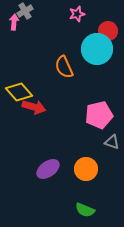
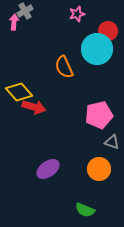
orange circle: moved 13 px right
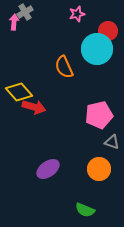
gray cross: moved 1 px down
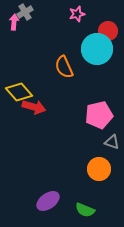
purple ellipse: moved 32 px down
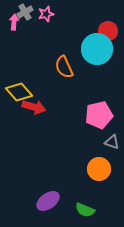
pink star: moved 31 px left
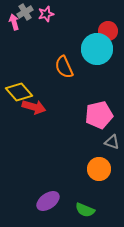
pink arrow: rotated 21 degrees counterclockwise
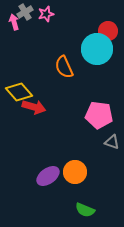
pink pentagon: rotated 20 degrees clockwise
orange circle: moved 24 px left, 3 px down
purple ellipse: moved 25 px up
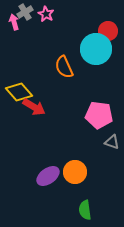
pink star: rotated 28 degrees counterclockwise
cyan circle: moved 1 px left
red arrow: rotated 15 degrees clockwise
green semicircle: rotated 60 degrees clockwise
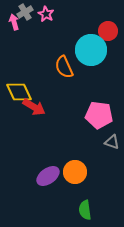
cyan circle: moved 5 px left, 1 px down
yellow diamond: rotated 16 degrees clockwise
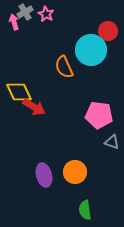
purple ellipse: moved 4 px left, 1 px up; rotated 70 degrees counterclockwise
